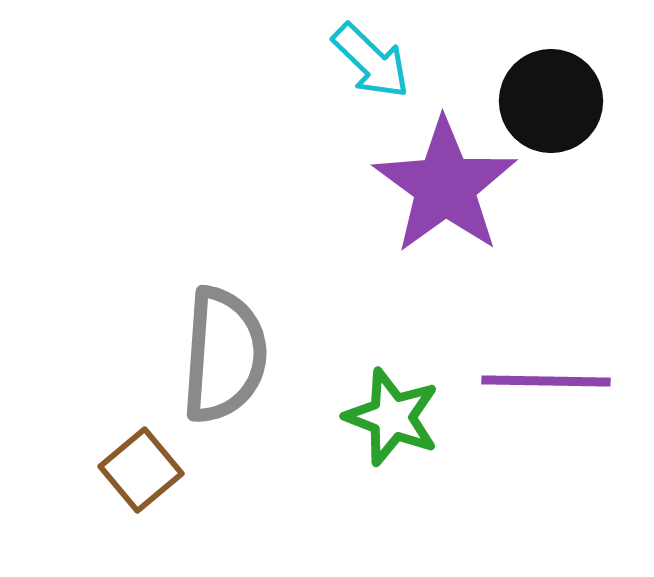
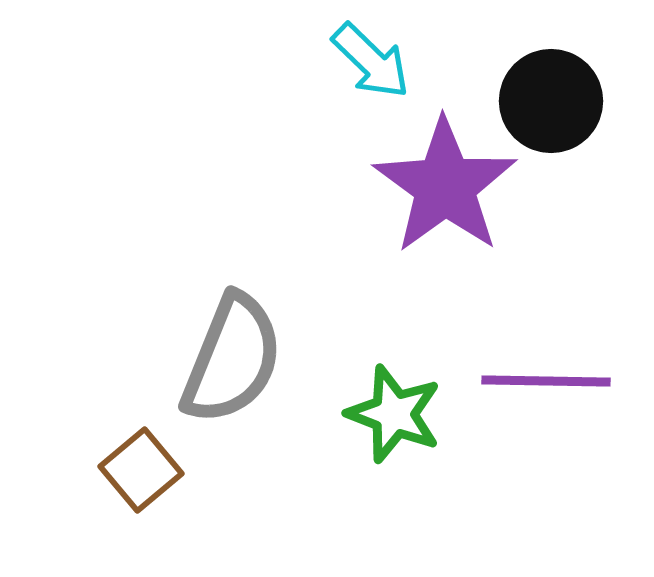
gray semicircle: moved 8 px right, 4 px down; rotated 18 degrees clockwise
green star: moved 2 px right, 3 px up
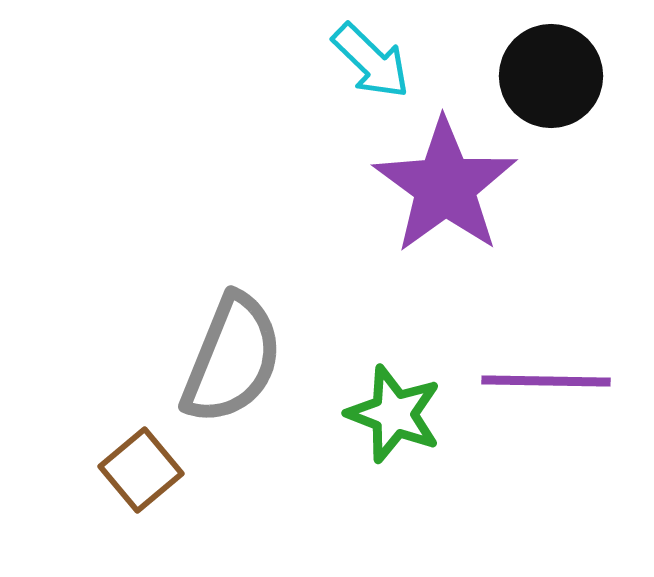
black circle: moved 25 px up
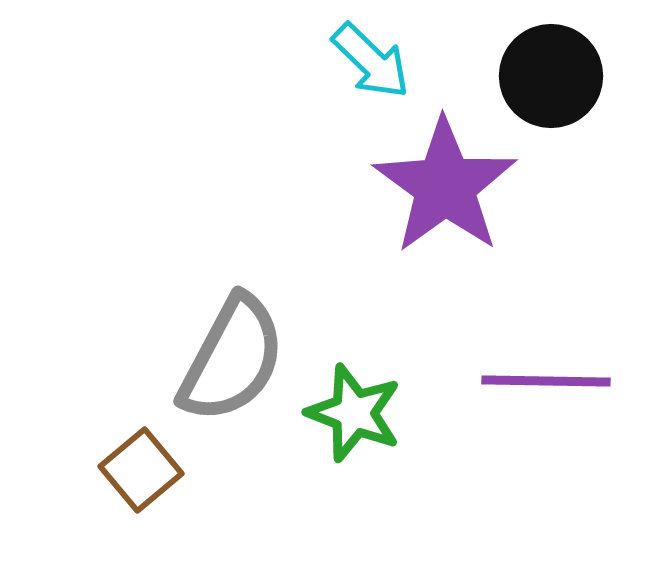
gray semicircle: rotated 6 degrees clockwise
green star: moved 40 px left, 1 px up
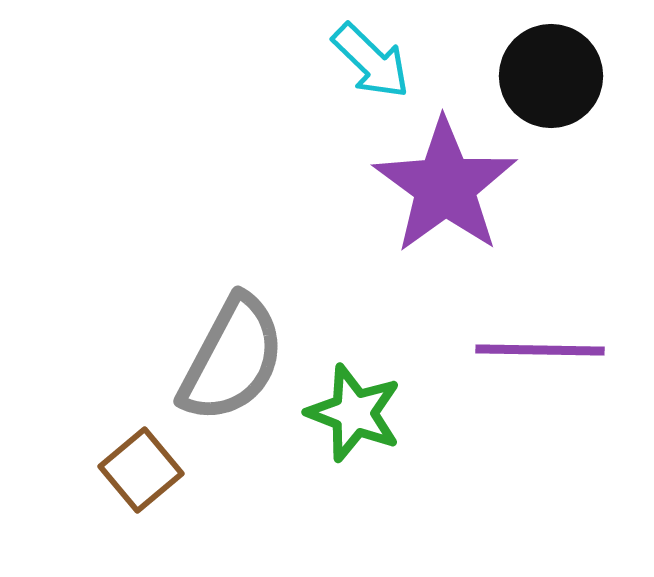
purple line: moved 6 px left, 31 px up
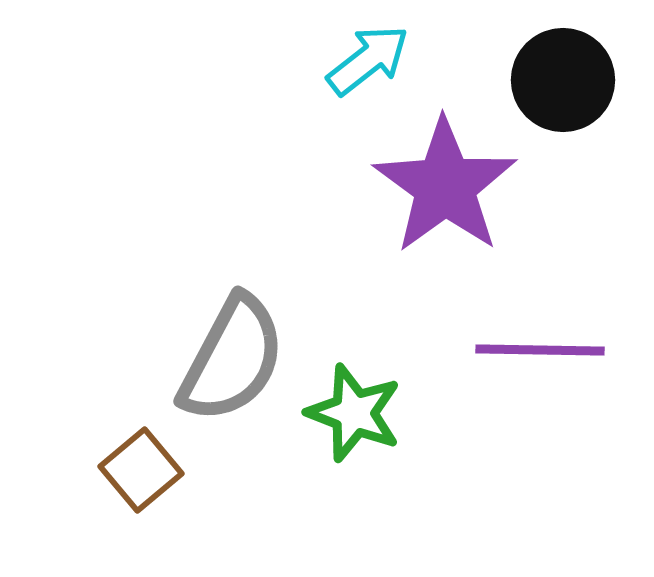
cyan arrow: moved 3 px left, 1 px up; rotated 82 degrees counterclockwise
black circle: moved 12 px right, 4 px down
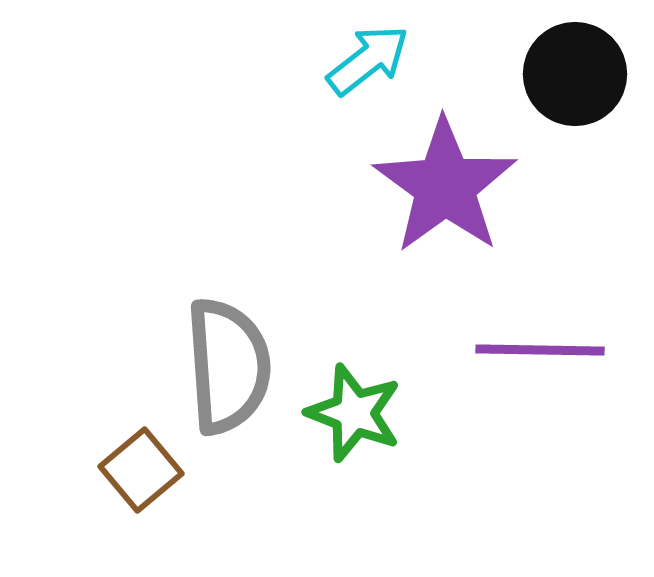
black circle: moved 12 px right, 6 px up
gray semicircle: moved 4 px left, 7 px down; rotated 32 degrees counterclockwise
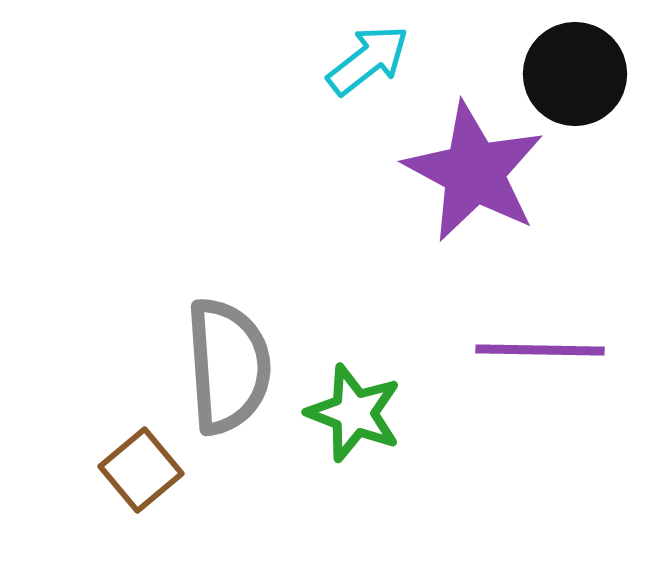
purple star: moved 29 px right, 14 px up; rotated 8 degrees counterclockwise
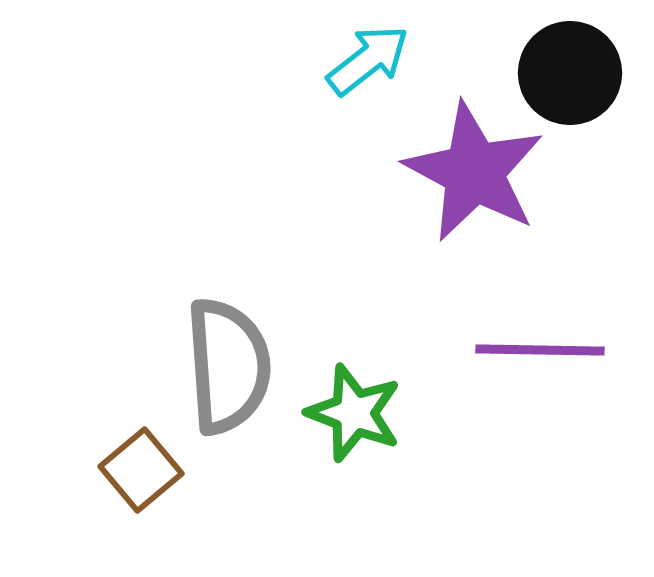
black circle: moved 5 px left, 1 px up
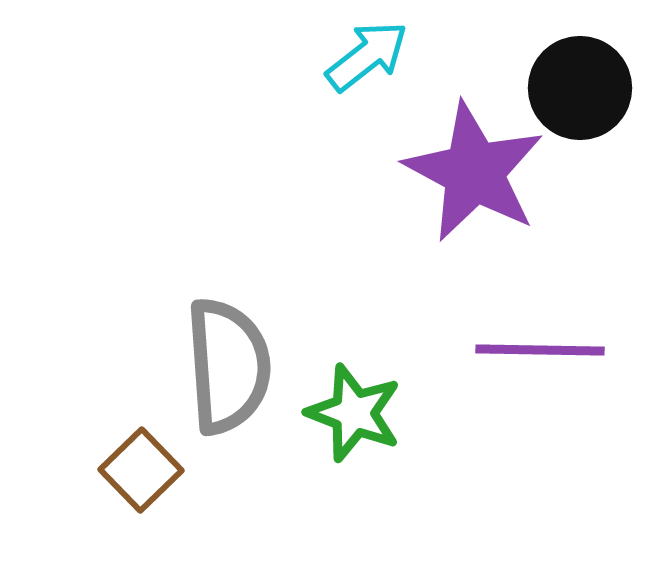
cyan arrow: moved 1 px left, 4 px up
black circle: moved 10 px right, 15 px down
brown square: rotated 4 degrees counterclockwise
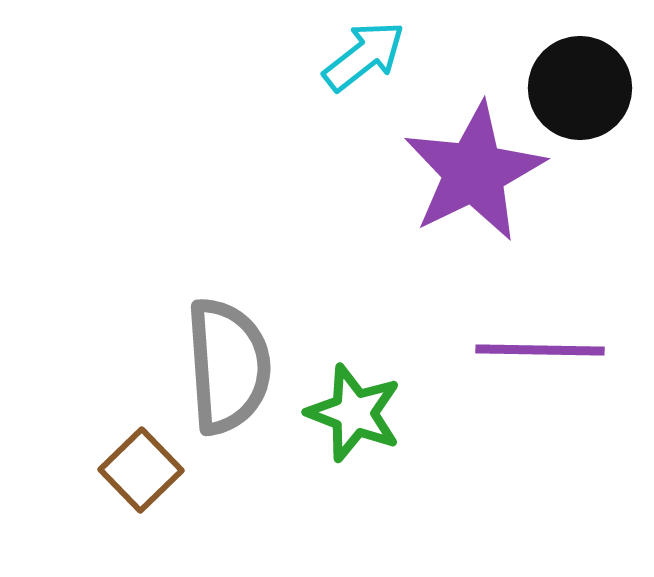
cyan arrow: moved 3 px left
purple star: rotated 18 degrees clockwise
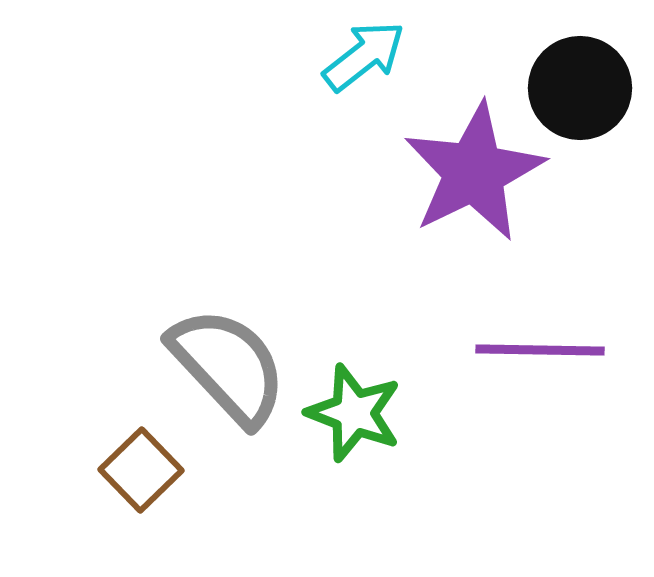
gray semicircle: rotated 39 degrees counterclockwise
